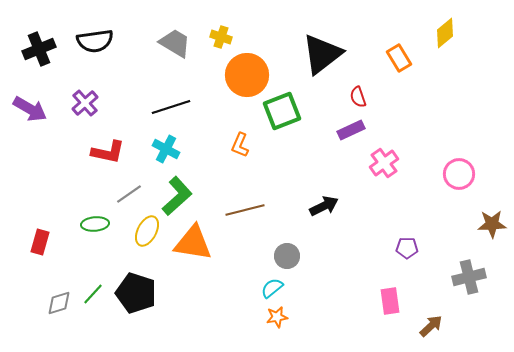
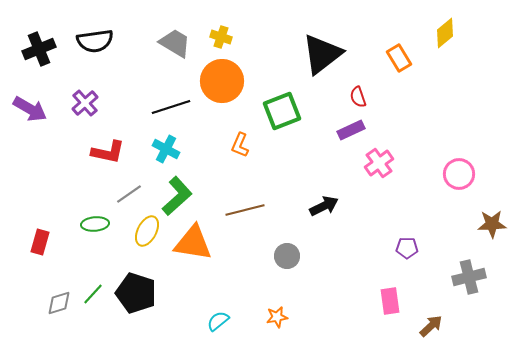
orange circle: moved 25 px left, 6 px down
pink cross: moved 5 px left
cyan semicircle: moved 54 px left, 33 px down
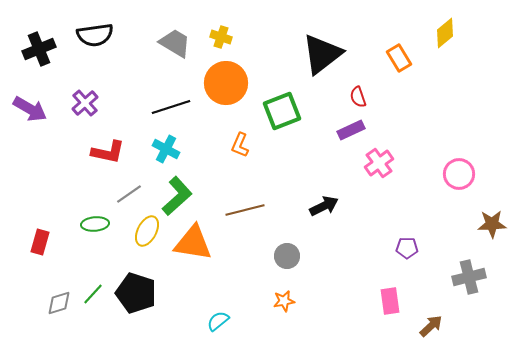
black semicircle: moved 6 px up
orange circle: moved 4 px right, 2 px down
orange star: moved 7 px right, 16 px up
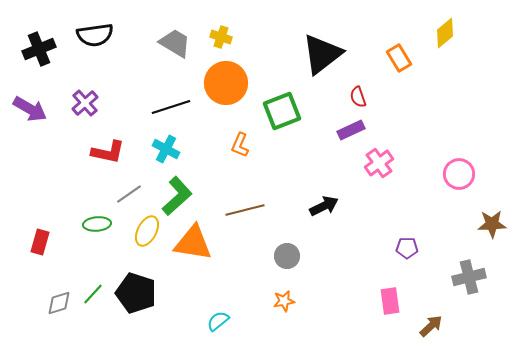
green ellipse: moved 2 px right
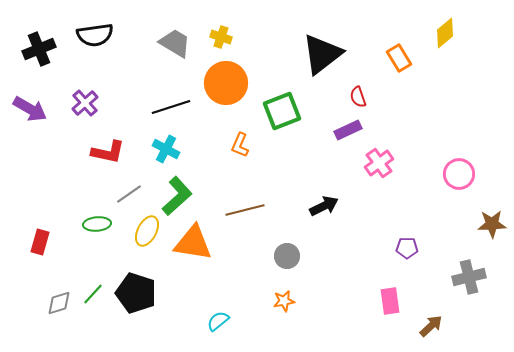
purple rectangle: moved 3 px left
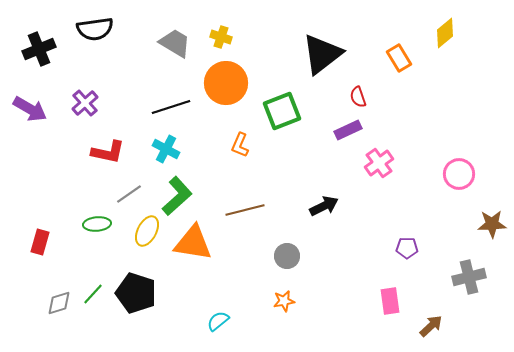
black semicircle: moved 6 px up
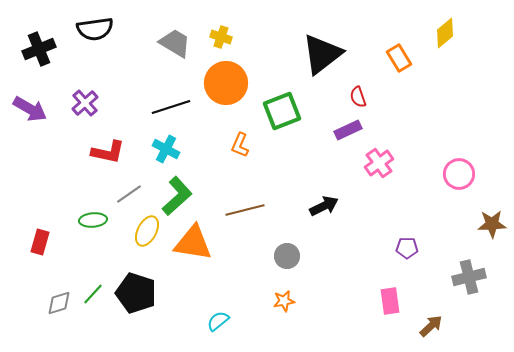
green ellipse: moved 4 px left, 4 px up
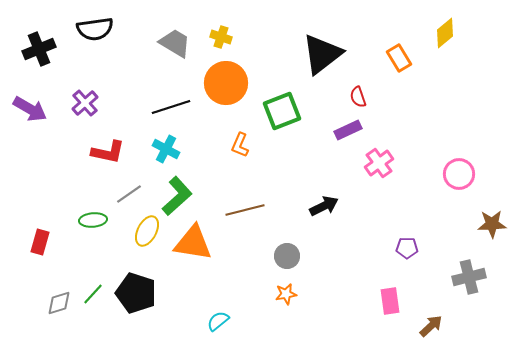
orange star: moved 2 px right, 7 px up
